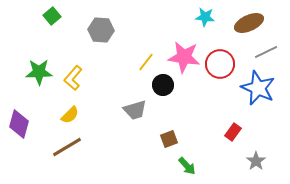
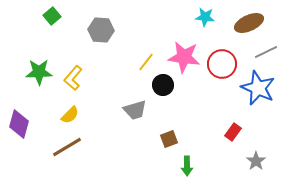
red circle: moved 2 px right
green arrow: rotated 42 degrees clockwise
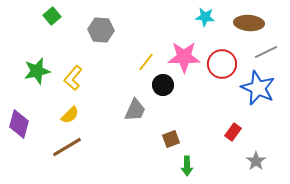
brown ellipse: rotated 28 degrees clockwise
pink star: rotated 8 degrees counterclockwise
green star: moved 2 px left, 1 px up; rotated 12 degrees counterclockwise
gray trapezoid: rotated 50 degrees counterclockwise
brown square: moved 2 px right
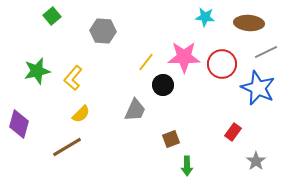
gray hexagon: moved 2 px right, 1 px down
yellow semicircle: moved 11 px right, 1 px up
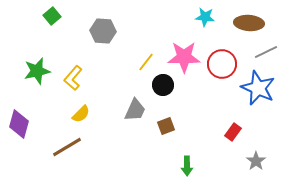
brown square: moved 5 px left, 13 px up
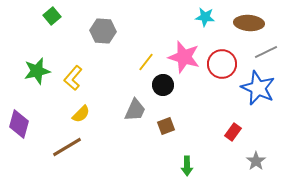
pink star: rotated 16 degrees clockwise
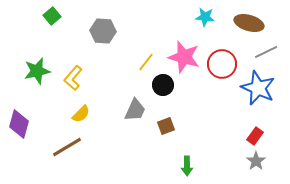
brown ellipse: rotated 12 degrees clockwise
red rectangle: moved 22 px right, 4 px down
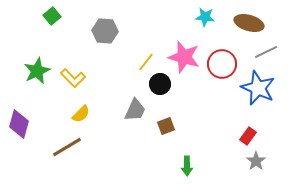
gray hexagon: moved 2 px right
green star: rotated 12 degrees counterclockwise
yellow L-shape: rotated 85 degrees counterclockwise
black circle: moved 3 px left, 1 px up
red rectangle: moved 7 px left
